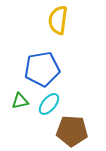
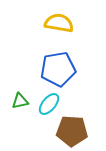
yellow semicircle: moved 1 px right, 3 px down; rotated 92 degrees clockwise
blue pentagon: moved 16 px right
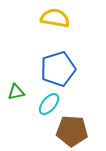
yellow semicircle: moved 4 px left, 5 px up
blue pentagon: rotated 8 degrees counterclockwise
green triangle: moved 4 px left, 9 px up
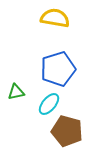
brown pentagon: moved 5 px left; rotated 12 degrees clockwise
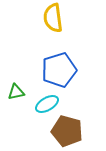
yellow semicircle: moved 2 px left; rotated 108 degrees counterclockwise
blue pentagon: moved 1 px right, 1 px down
cyan ellipse: moved 2 px left; rotated 20 degrees clockwise
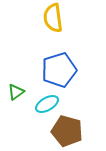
green triangle: rotated 24 degrees counterclockwise
